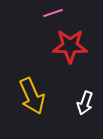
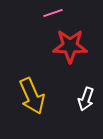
white arrow: moved 1 px right, 4 px up
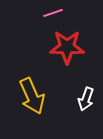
red star: moved 3 px left, 1 px down
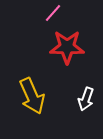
pink line: rotated 30 degrees counterclockwise
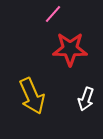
pink line: moved 1 px down
red star: moved 3 px right, 2 px down
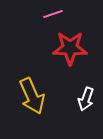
pink line: rotated 30 degrees clockwise
red star: moved 1 px up
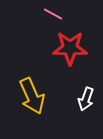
pink line: rotated 48 degrees clockwise
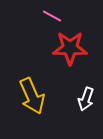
pink line: moved 1 px left, 2 px down
